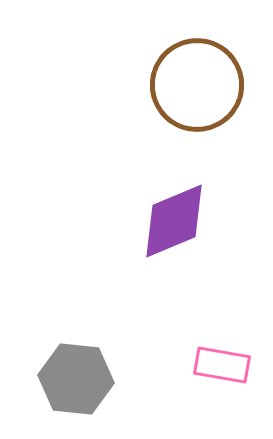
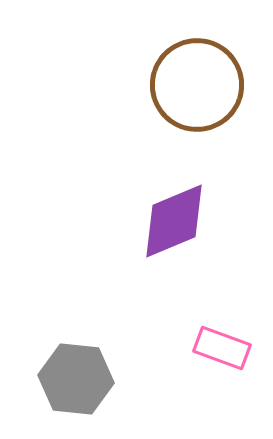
pink rectangle: moved 17 px up; rotated 10 degrees clockwise
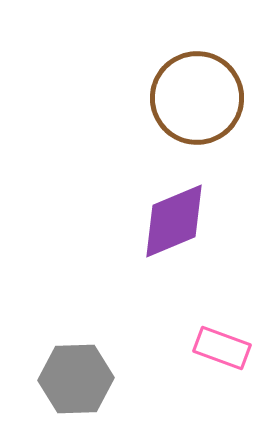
brown circle: moved 13 px down
gray hexagon: rotated 8 degrees counterclockwise
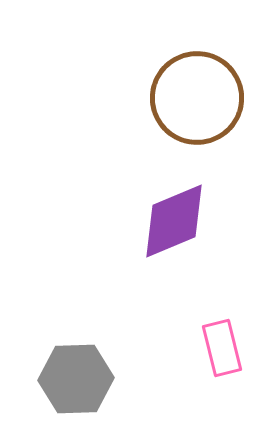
pink rectangle: rotated 56 degrees clockwise
